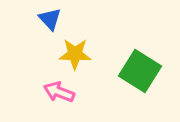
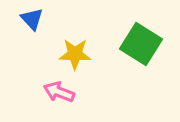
blue triangle: moved 18 px left
green square: moved 1 px right, 27 px up
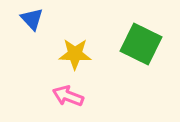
green square: rotated 6 degrees counterclockwise
pink arrow: moved 9 px right, 4 px down
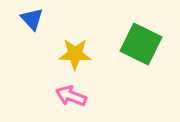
pink arrow: moved 3 px right
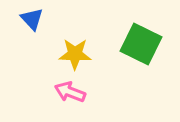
pink arrow: moved 1 px left, 4 px up
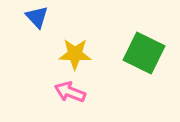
blue triangle: moved 5 px right, 2 px up
green square: moved 3 px right, 9 px down
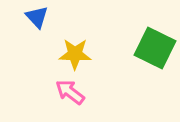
green square: moved 11 px right, 5 px up
pink arrow: rotated 16 degrees clockwise
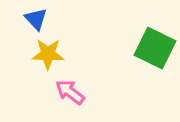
blue triangle: moved 1 px left, 2 px down
yellow star: moved 27 px left
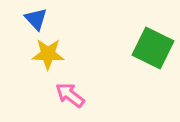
green square: moved 2 px left
pink arrow: moved 3 px down
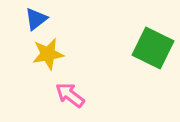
blue triangle: rotated 35 degrees clockwise
yellow star: rotated 12 degrees counterclockwise
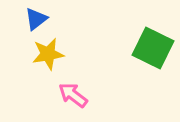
pink arrow: moved 3 px right
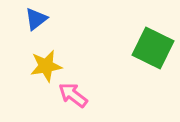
yellow star: moved 2 px left, 12 px down
